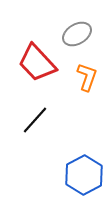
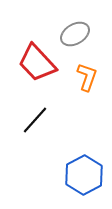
gray ellipse: moved 2 px left
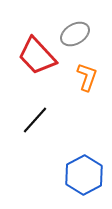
red trapezoid: moved 7 px up
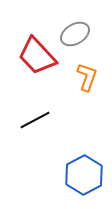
black line: rotated 20 degrees clockwise
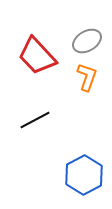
gray ellipse: moved 12 px right, 7 px down
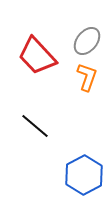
gray ellipse: rotated 20 degrees counterclockwise
black line: moved 6 px down; rotated 68 degrees clockwise
